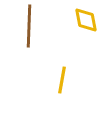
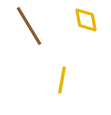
brown line: rotated 33 degrees counterclockwise
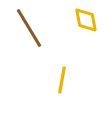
brown line: moved 2 px down
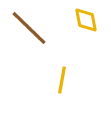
brown line: rotated 15 degrees counterclockwise
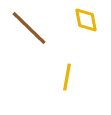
yellow line: moved 5 px right, 3 px up
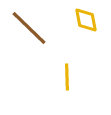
yellow line: rotated 12 degrees counterclockwise
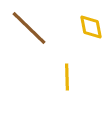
yellow diamond: moved 5 px right, 7 px down
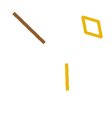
yellow diamond: moved 1 px right
